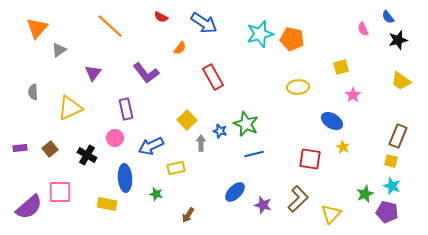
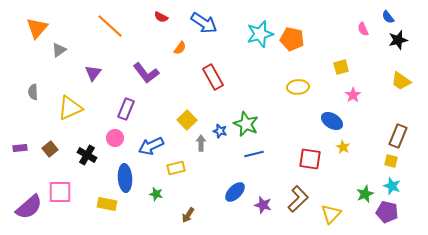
purple rectangle at (126, 109): rotated 35 degrees clockwise
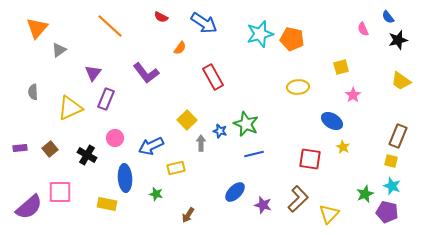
purple rectangle at (126, 109): moved 20 px left, 10 px up
yellow triangle at (331, 214): moved 2 px left
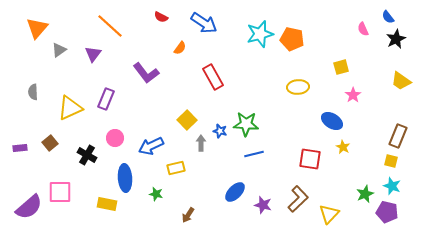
black star at (398, 40): moved 2 px left, 1 px up; rotated 12 degrees counterclockwise
purple triangle at (93, 73): moved 19 px up
green star at (246, 124): rotated 20 degrees counterclockwise
brown square at (50, 149): moved 6 px up
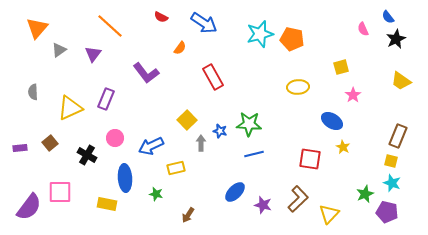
green star at (246, 124): moved 3 px right
cyan star at (392, 186): moved 3 px up
purple semicircle at (29, 207): rotated 12 degrees counterclockwise
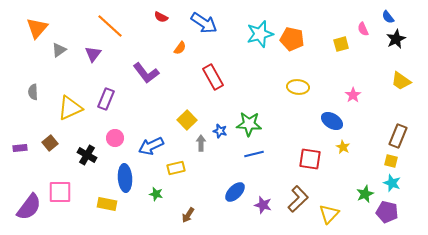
yellow square at (341, 67): moved 23 px up
yellow ellipse at (298, 87): rotated 10 degrees clockwise
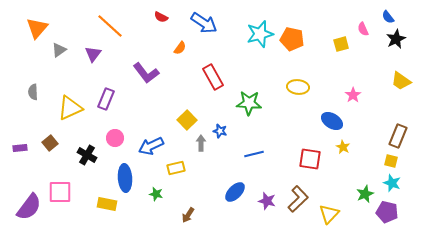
green star at (249, 124): moved 21 px up
purple star at (263, 205): moved 4 px right, 4 px up
